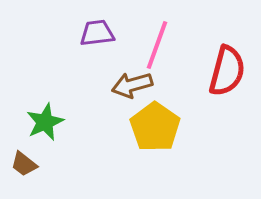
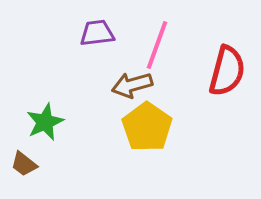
yellow pentagon: moved 8 px left
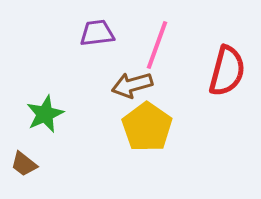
green star: moved 8 px up
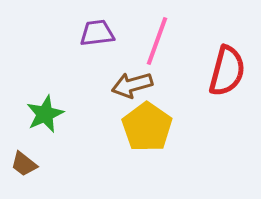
pink line: moved 4 px up
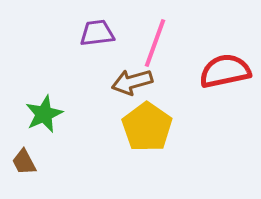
pink line: moved 2 px left, 2 px down
red semicircle: moved 2 px left; rotated 117 degrees counterclockwise
brown arrow: moved 3 px up
green star: moved 1 px left
brown trapezoid: moved 2 px up; rotated 24 degrees clockwise
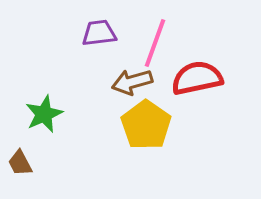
purple trapezoid: moved 2 px right
red semicircle: moved 28 px left, 7 px down
yellow pentagon: moved 1 px left, 2 px up
brown trapezoid: moved 4 px left, 1 px down
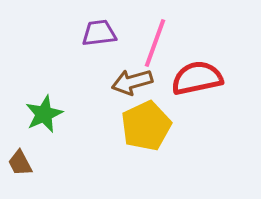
yellow pentagon: moved 1 px down; rotated 12 degrees clockwise
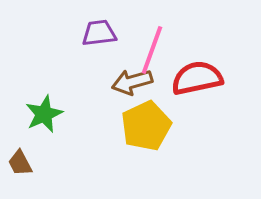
pink line: moved 3 px left, 7 px down
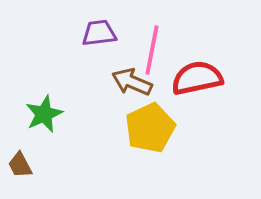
pink line: rotated 9 degrees counterclockwise
brown arrow: rotated 39 degrees clockwise
yellow pentagon: moved 4 px right, 2 px down
brown trapezoid: moved 2 px down
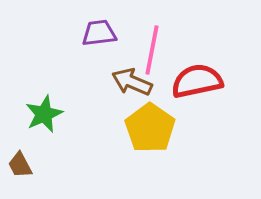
red semicircle: moved 3 px down
yellow pentagon: rotated 12 degrees counterclockwise
